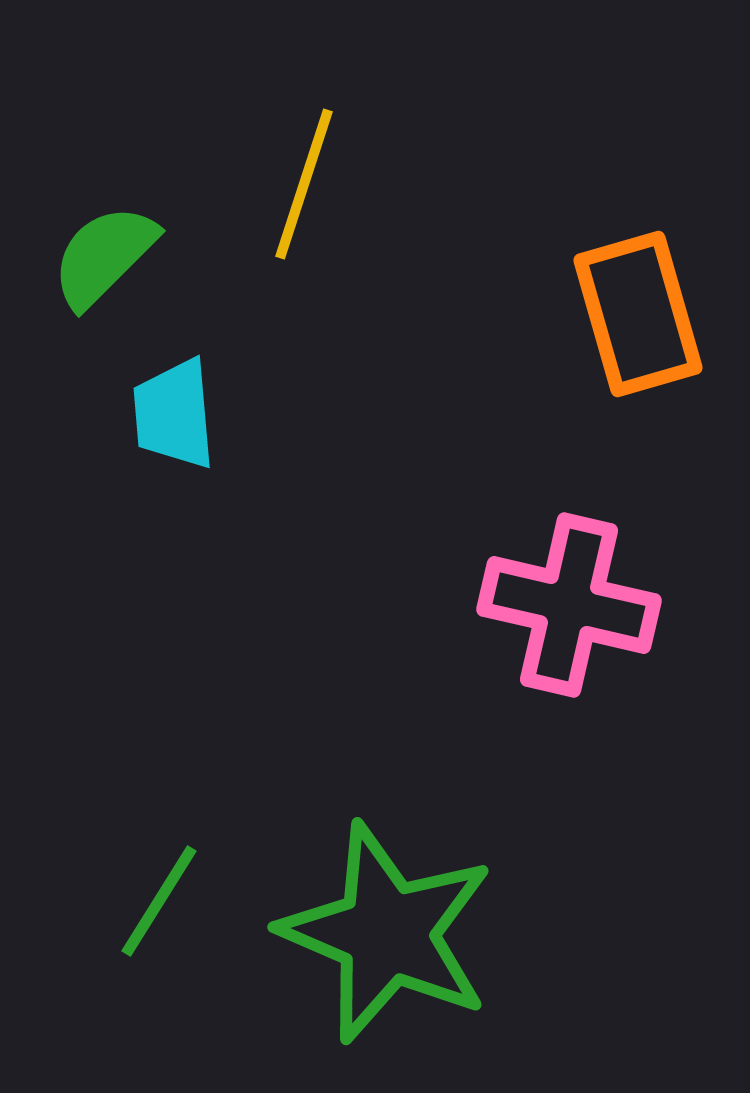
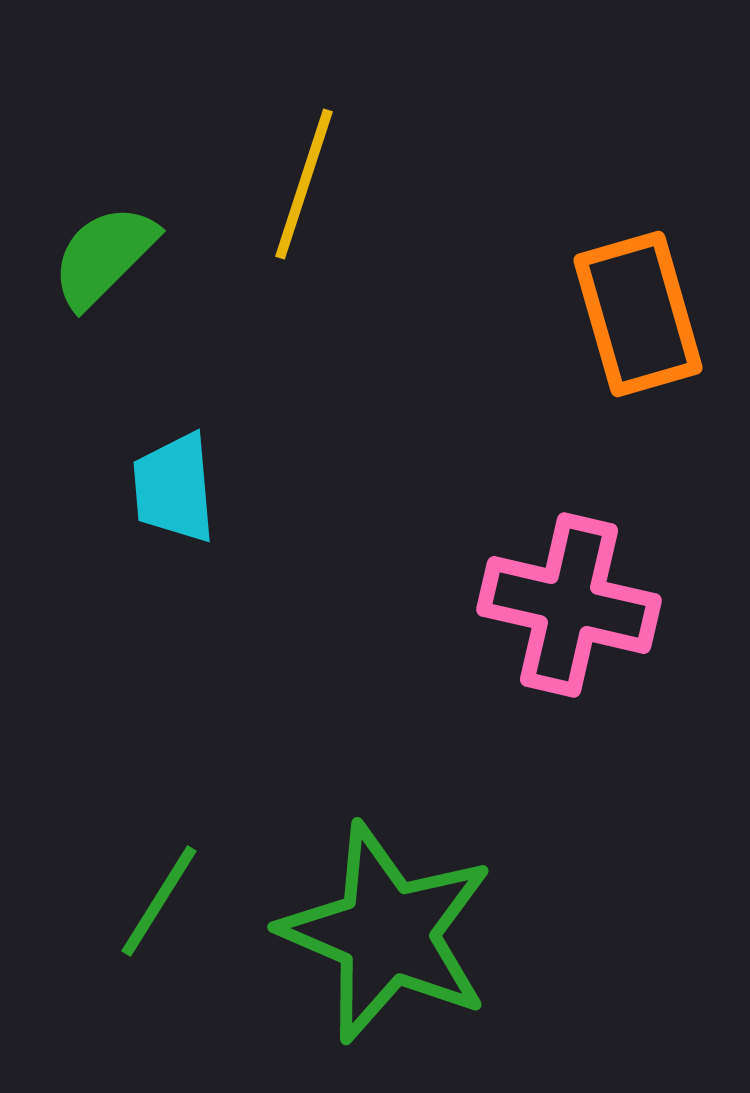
cyan trapezoid: moved 74 px down
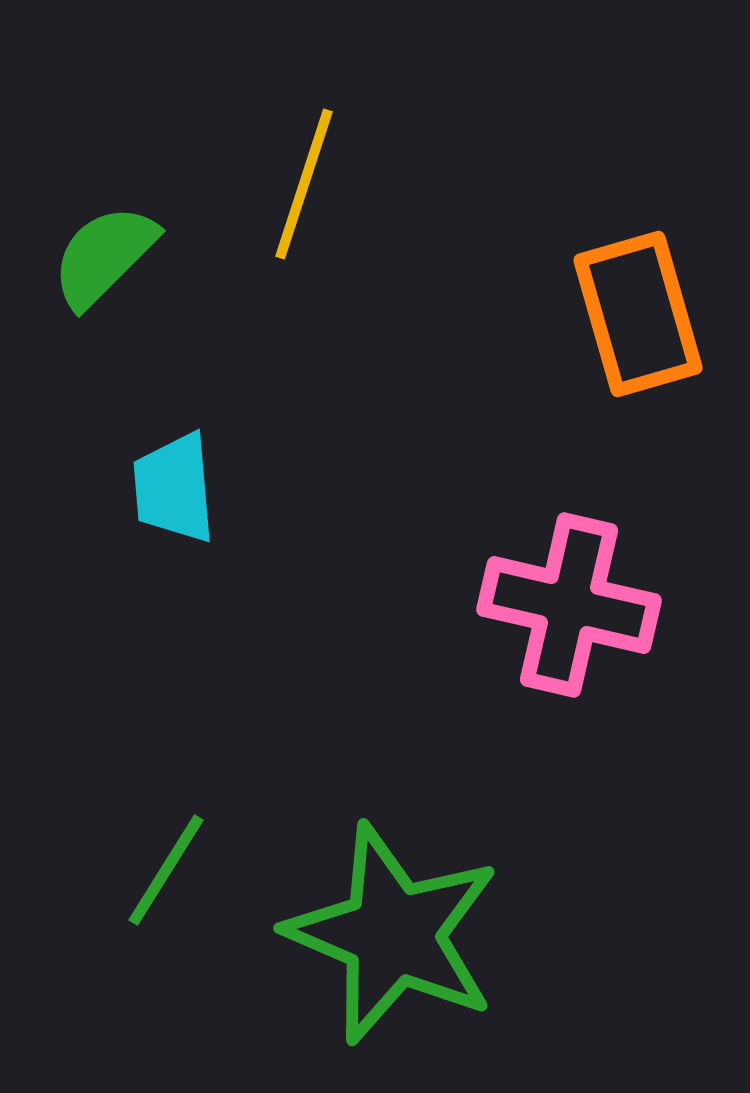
green line: moved 7 px right, 31 px up
green star: moved 6 px right, 1 px down
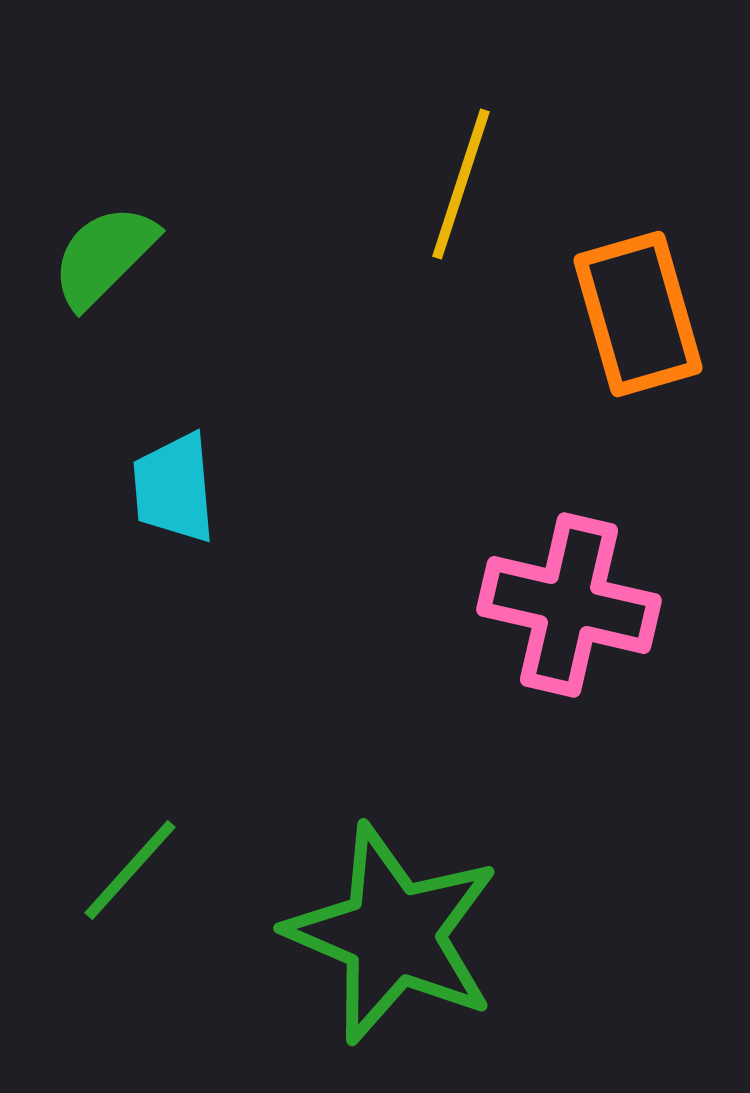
yellow line: moved 157 px right
green line: moved 36 px left; rotated 10 degrees clockwise
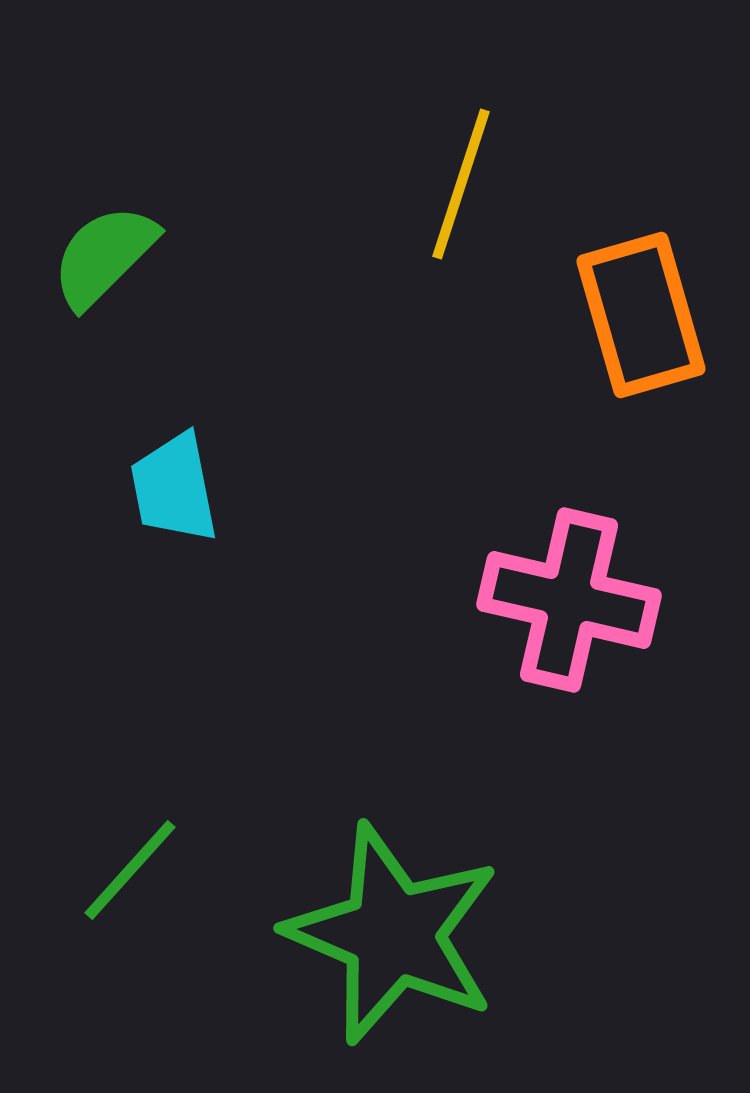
orange rectangle: moved 3 px right, 1 px down
cyan trapezoid: rotated 6 degrees counterclockwise
pink cross: moved 5 px up
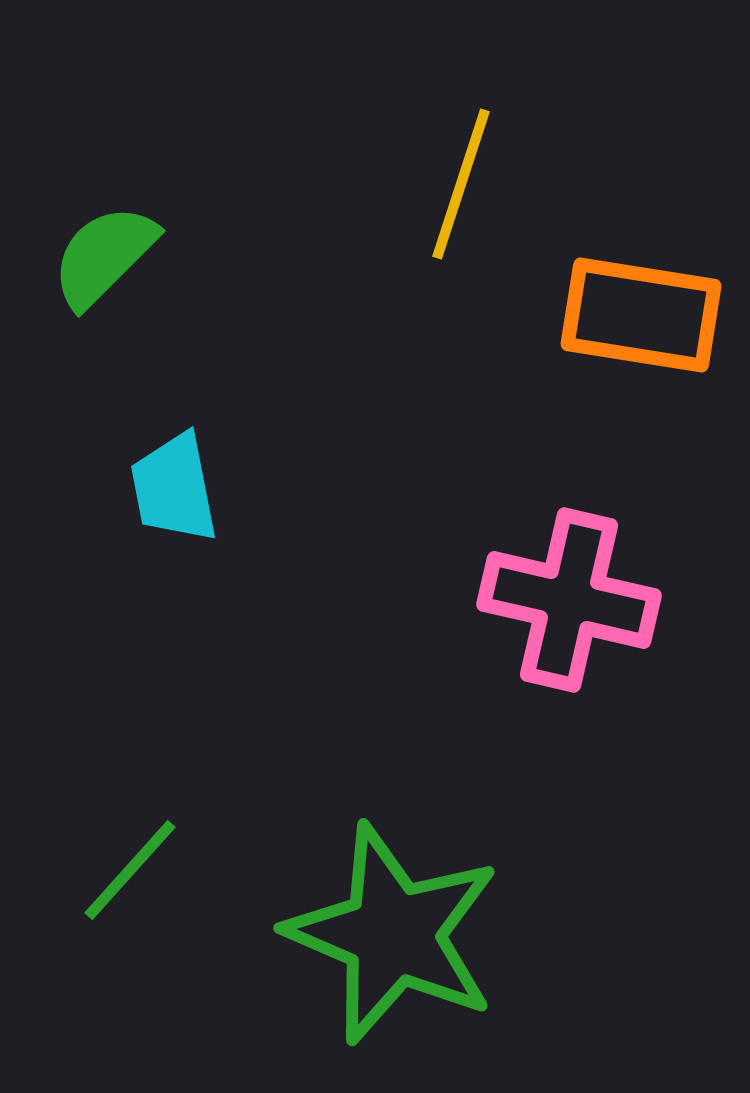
orange rectangle: rotated 65 degrees counterclockwise
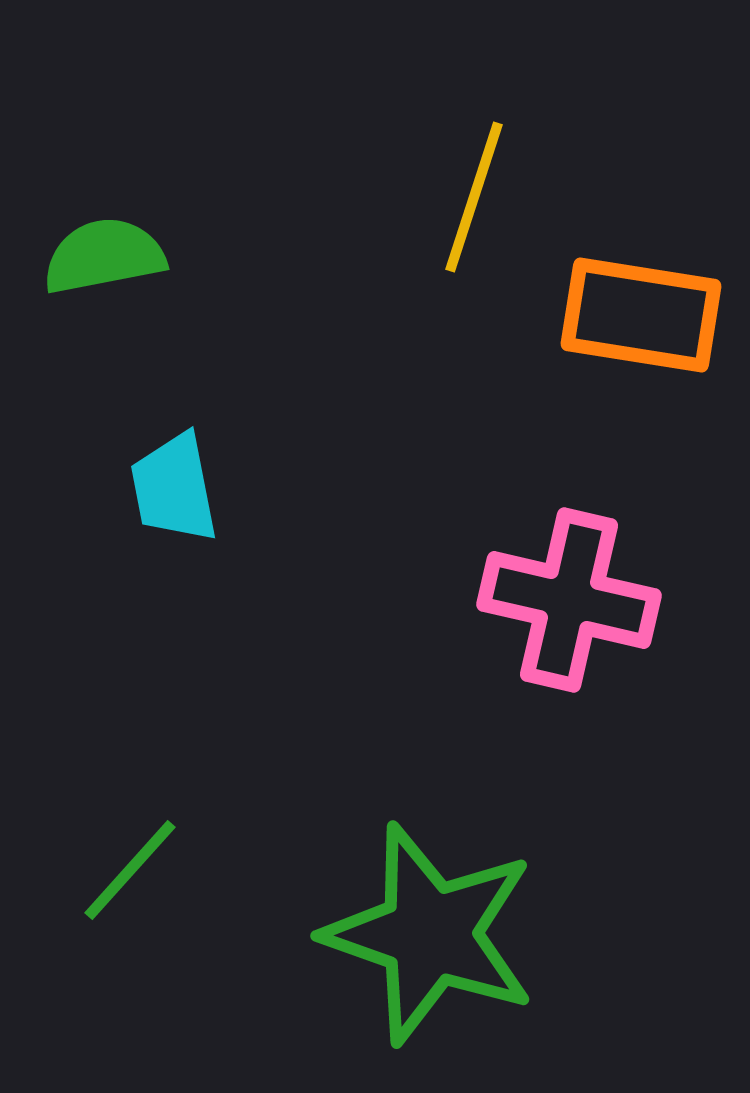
yellow line: moved 13 px right, 13 px down
green semicircle: rotated 34 degrees clockwise
green star: moved 37 px right; rotated 4 degrees counterclockwise
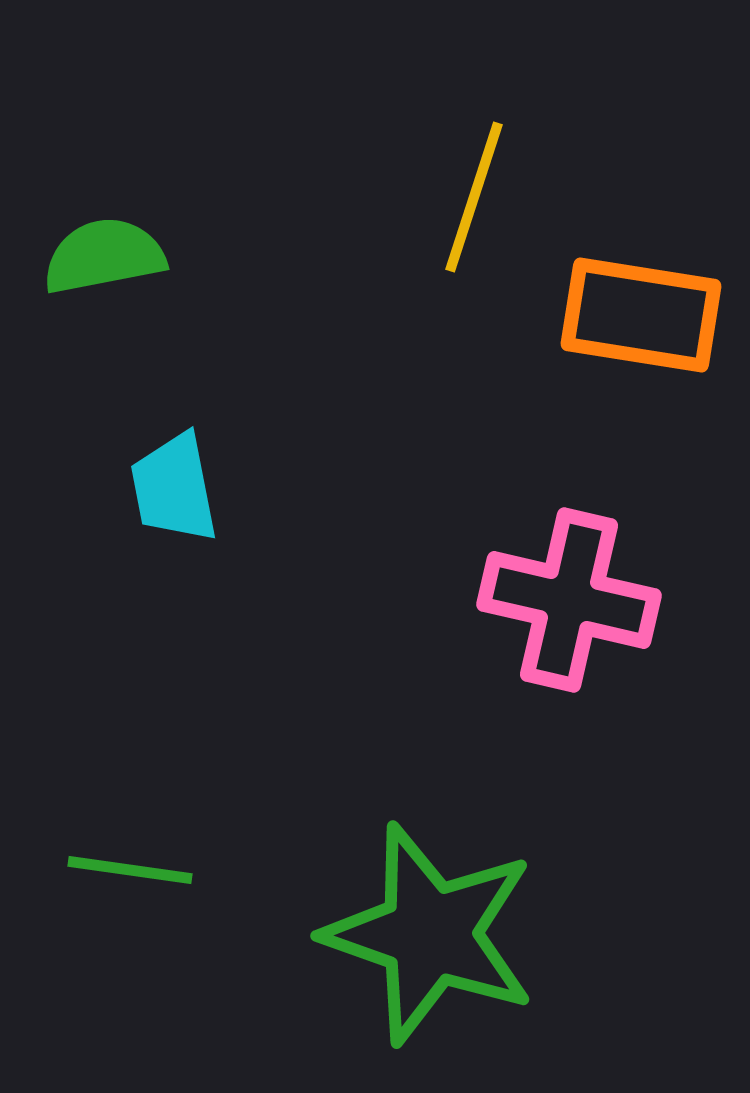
green line: rotated 56 degrees clockwise
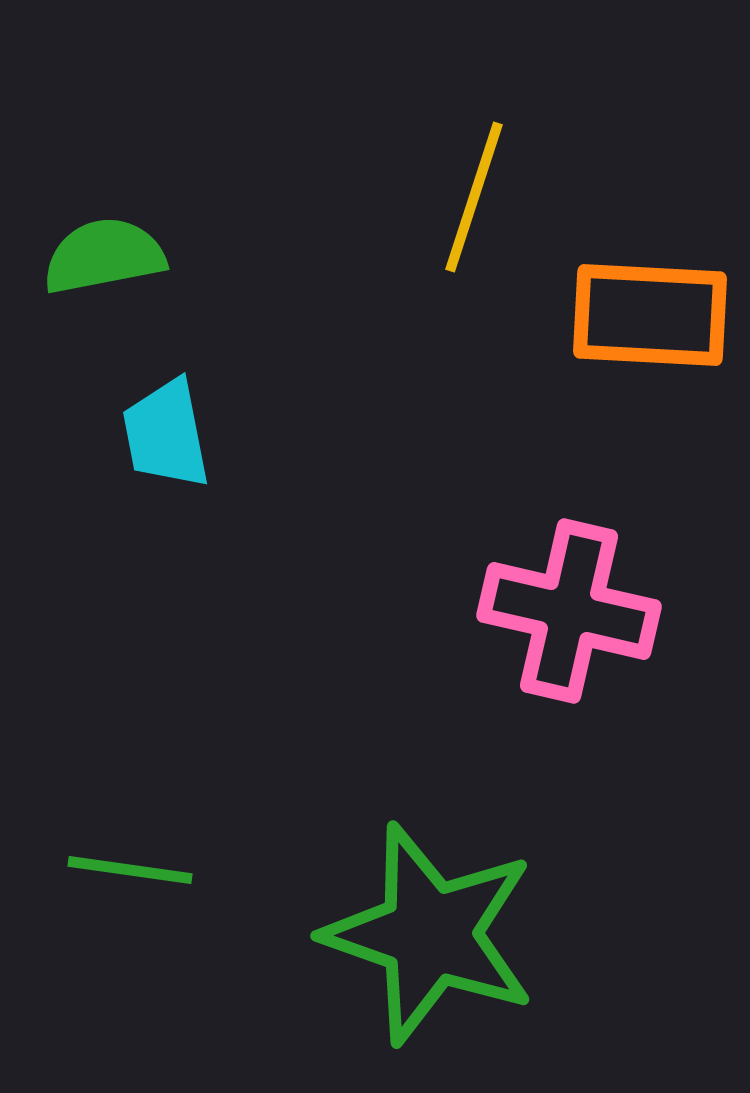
orange rectangle: moved 9 px right; rotated 6 degrees counterclockwise
cyan trapezoid: moved 8 px left, 54 px up
pink cross: moved 11 px down
